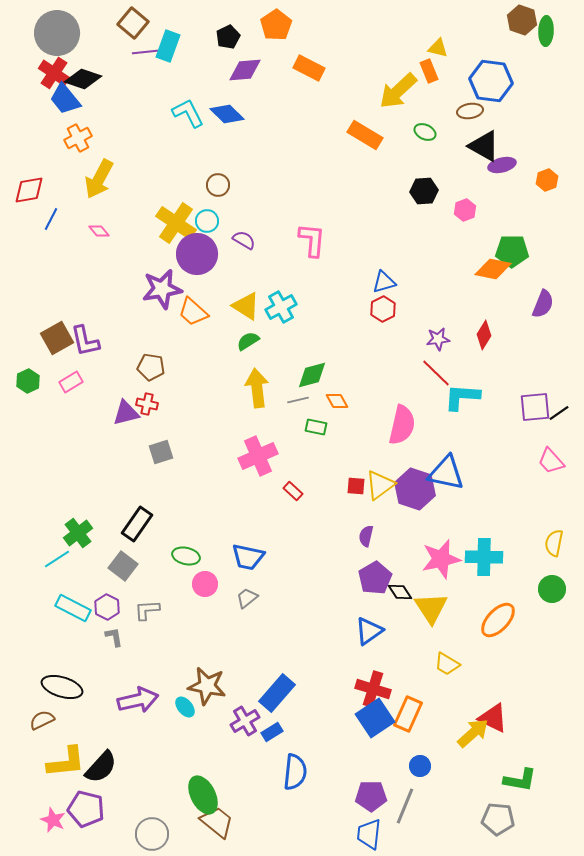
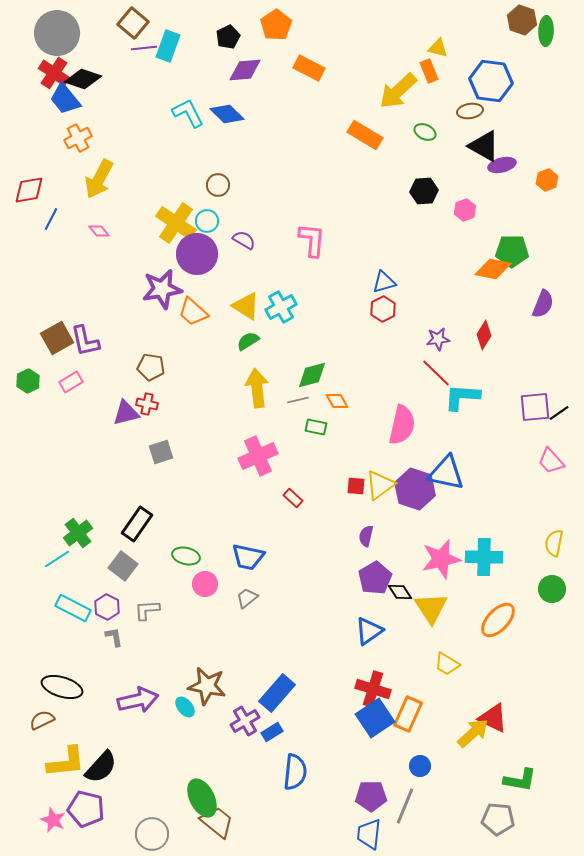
purple line at (145, 52): moved 1 px left, 4 px up
red rectangle at (293, 491): moved 7 px down
green ellipse at (203, 795): moved 1 px left, 3 px down
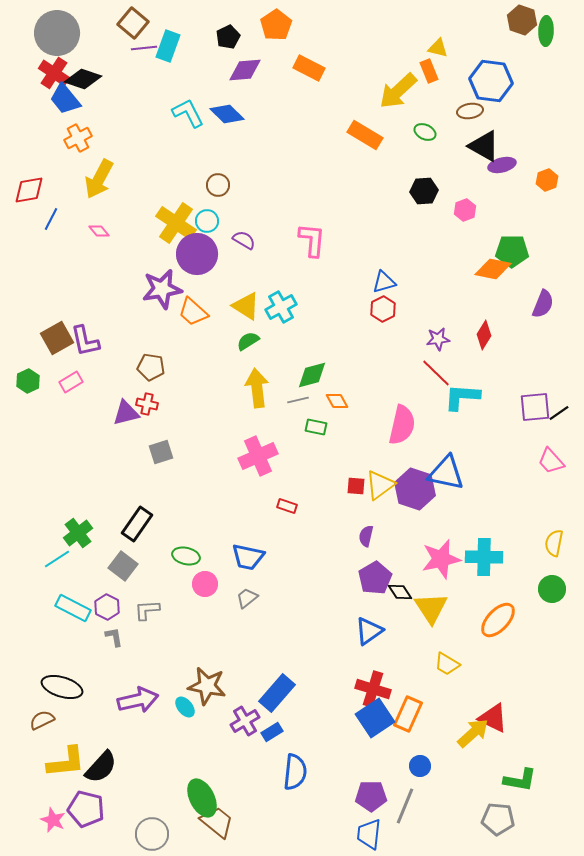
red rectangle at (293, 498): moved 6 px left, 8 px down; rotated 24 degrees counterclockwise
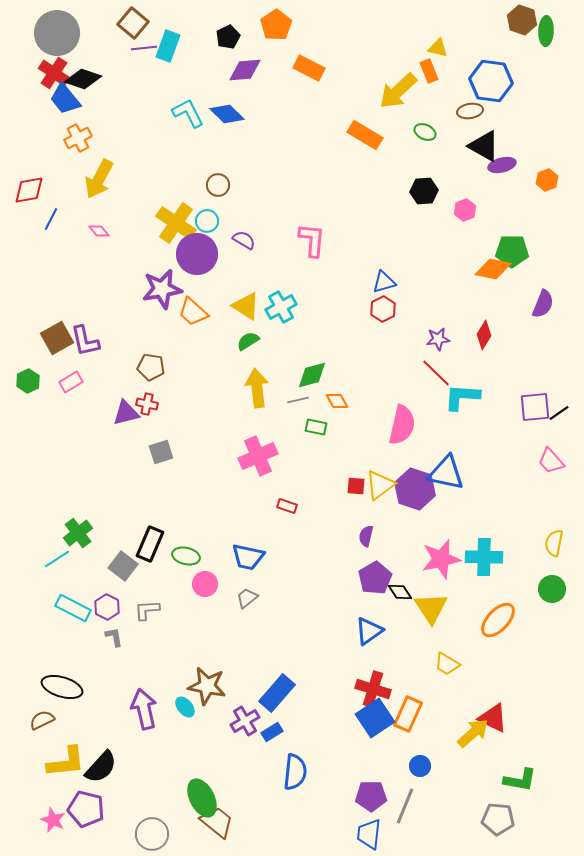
black rectangle at (137, 524): moved 13 px right, 20 px down; rotated 12 degrees counterclockwise
purple arrow at (138, 700): moved 6 px right, 9 px down; rotated 90 degrees counterclockwise
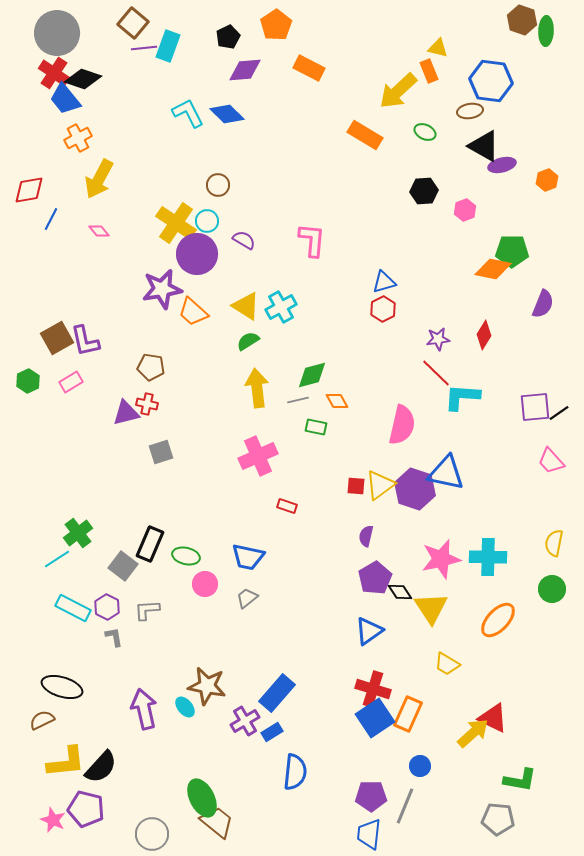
cyan cross at (484, 557): moved 4 px right
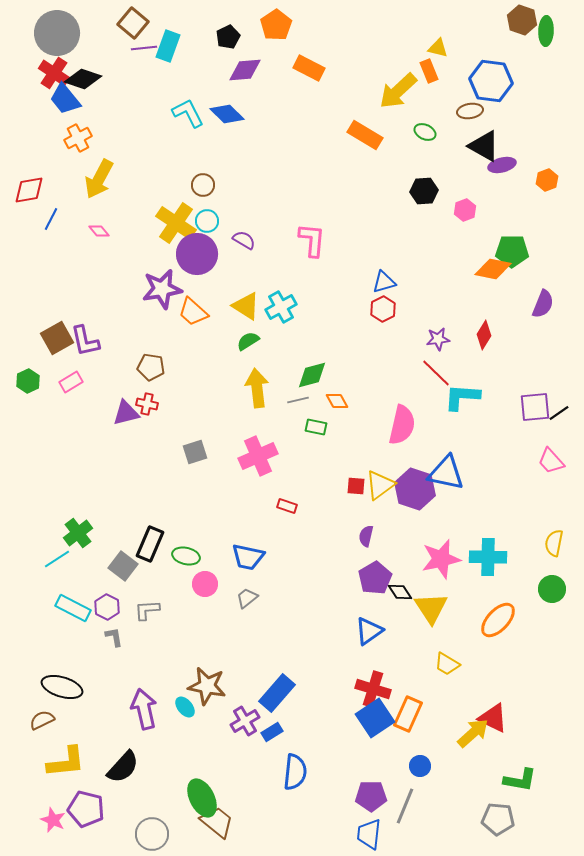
brown circle at (218, 185): moved 15 px left
gray square at (161, 452): moved 34 px right
black semicircle at (101, 767): moved 22 px right
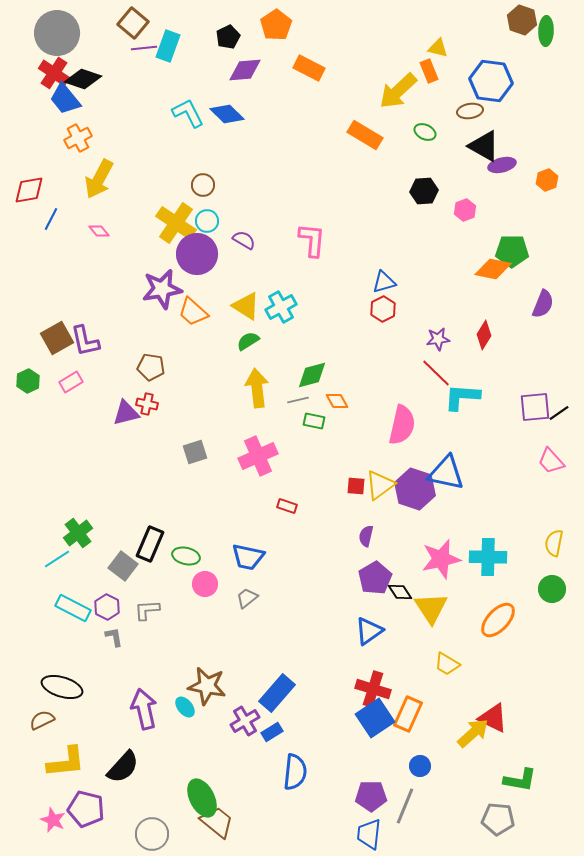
green rectangle at (316, 427): moved 2 px left, 6 px up
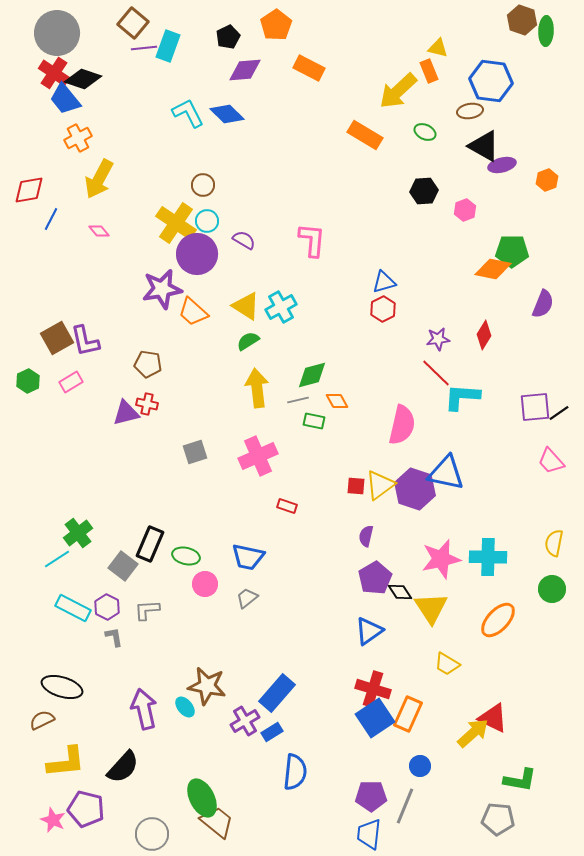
brown pentagon at (151, 367): moved 3 px left, 3 px up
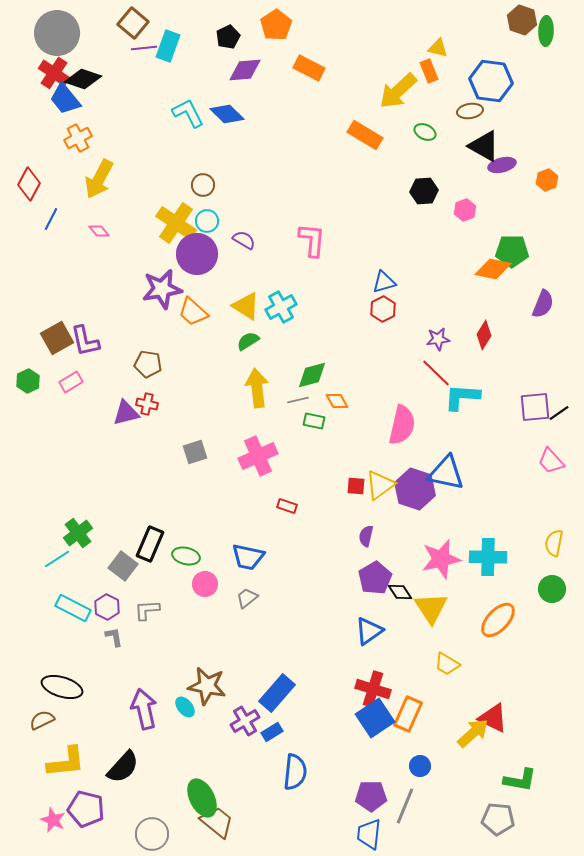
red diamond at (29, 190): moved 6 px up; rotated 52 degrees counterclockwise
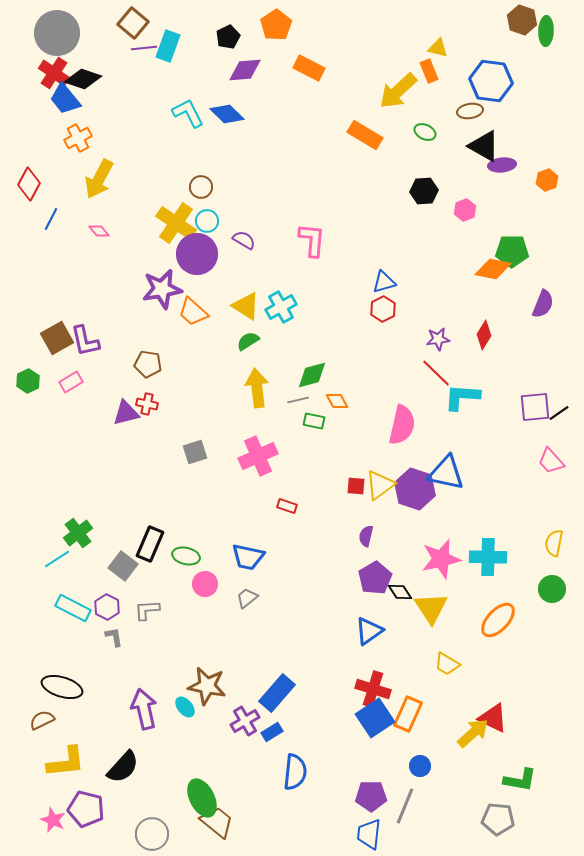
purple ellipse at (502, 165): rotated 8 degrees clockwise
brown circle at (203, 185): moved 2 px left, 2 px down
